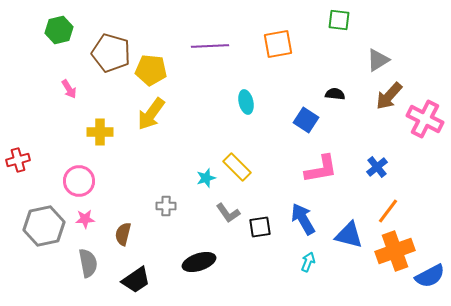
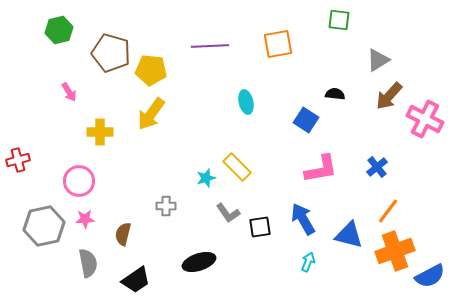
pink arrow: moved 3 px down
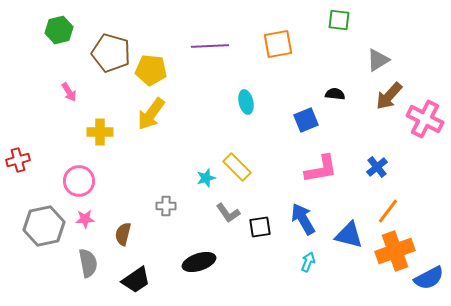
blue square: rotated 35 degrees clockwise
blue semicircle: moved 1 px left, 2 px down
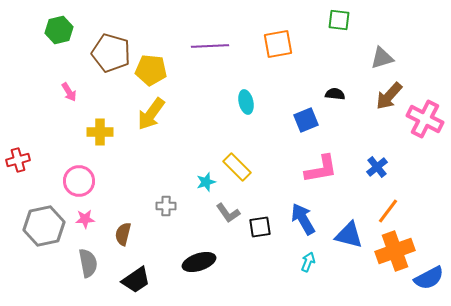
gray triangle: moved 4 px right, 2 px up; rotated 15 degrees clockwise
cyan star: moved 4 px down
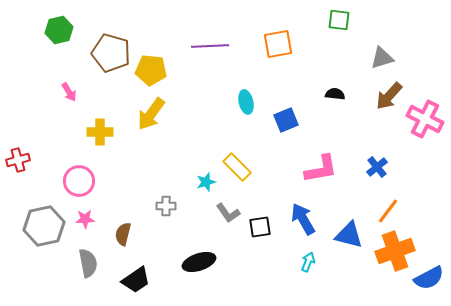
blue square: moved 20 px left
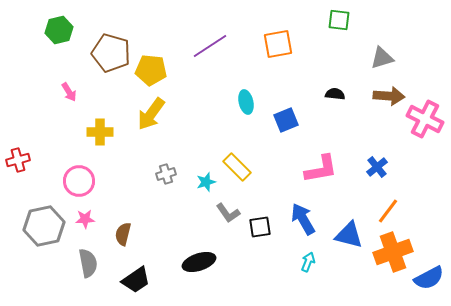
purple line: rotated 30 degrees counterclockwise
brown arrow: rotated 128 degrees counterclockwise
gray cross: moved 32 px up; rotated 18 degrees counterclockwise
orange cross: moved 2 px left, 1 px down
